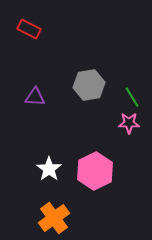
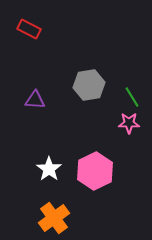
purple triangle: moved 3 px down
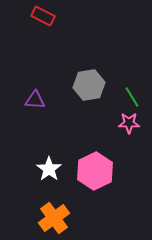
red rectangle: moved 14 px right, 13 px up
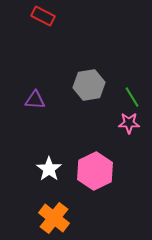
orange cross: rotated 16 degrees counterclockwise
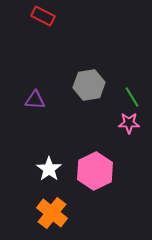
orange cross: moved 2 px left, 5 px up
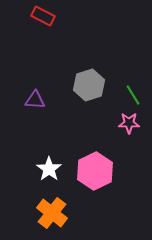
gray hexagon: rotated 8 degrees counterclockwise
green line: moved 1 px right, 2 px up
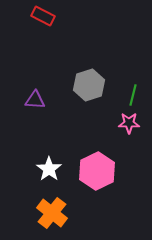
green line: rotated 45 degrees clockwise
pink hexagon: moved 2 px right
